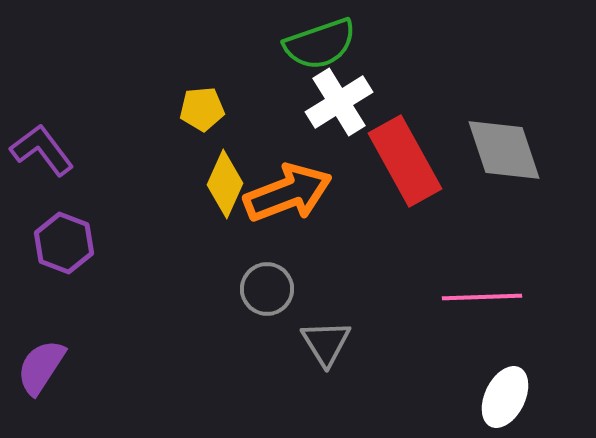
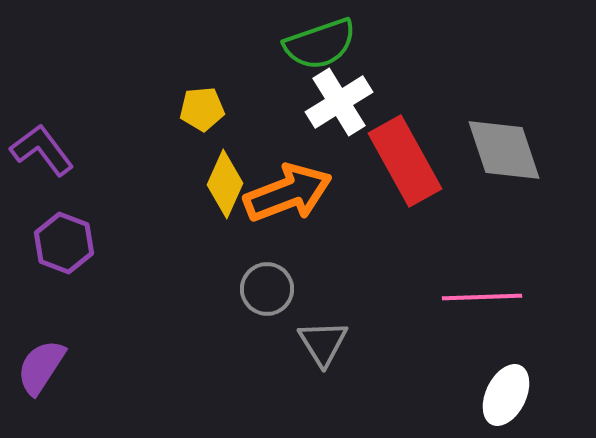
gray triangle: moved 3 px left
white ellipse: moved 1 px right, 2 px up
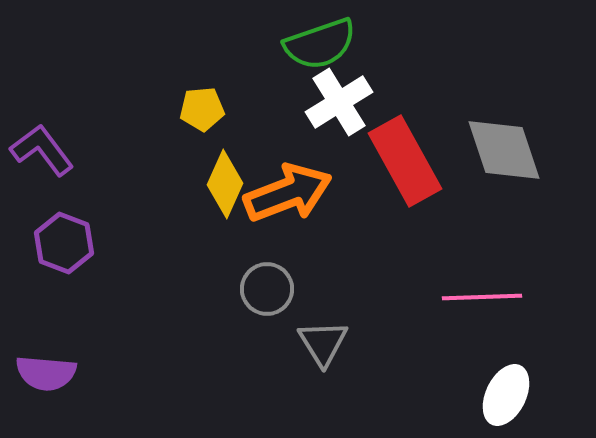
purple semicircle: moved 5 px right, 6 px down; rotated 118 degrees counterclockwise
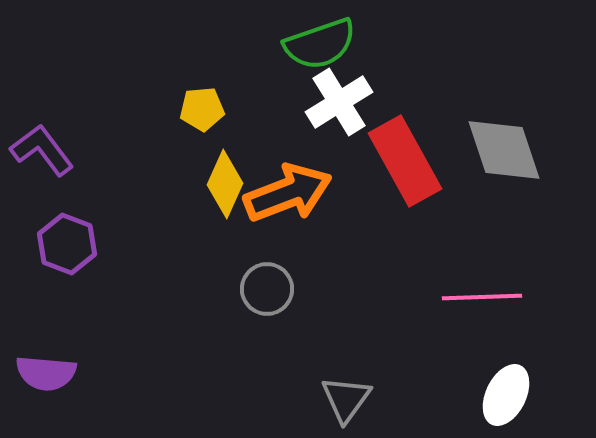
purple hexagon: moved 3 px right, 1 px down
gray triangle: moved 23 px right, 56 px down; rotated 8 degrees clockwise
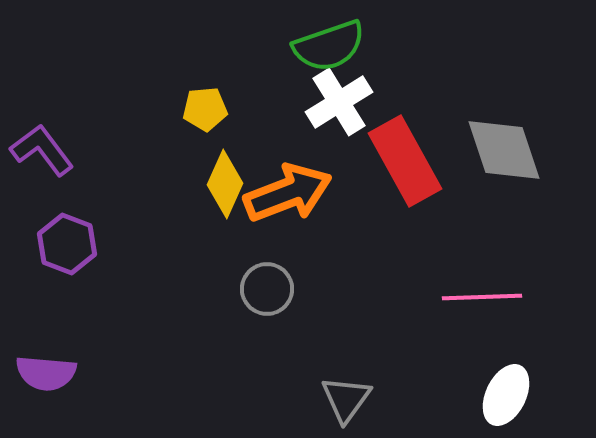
green semicircle: moved 9 px right, 2 px down
yellow pentagon: moved 3 px right
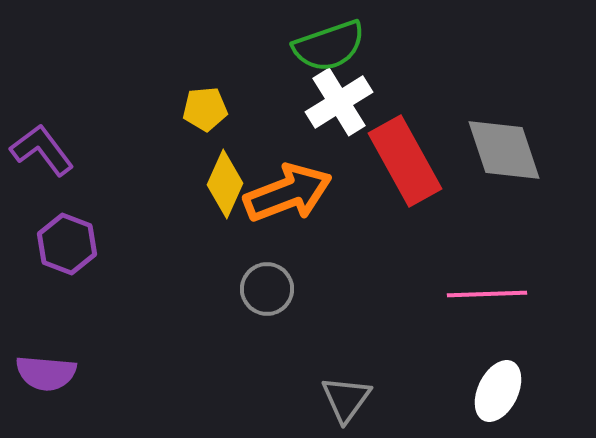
pink line: moved 5 px right, 3 px up
white ellipse: moved 8 px left, 4 px up
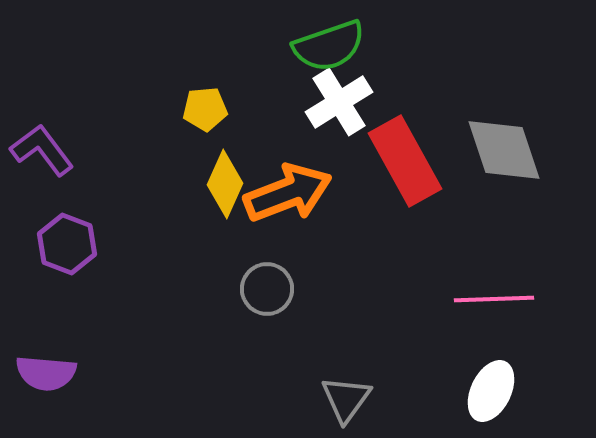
pink line: moved 7 px right, 5 px down
white ellipse: moved 7 px left
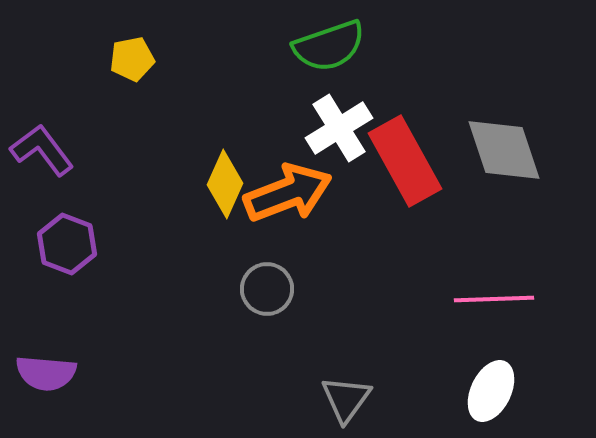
white cross: moved 26 px down
yellow pentagon: moved 73 px left, 50 px up; rotated 6 degrees counterclockwise
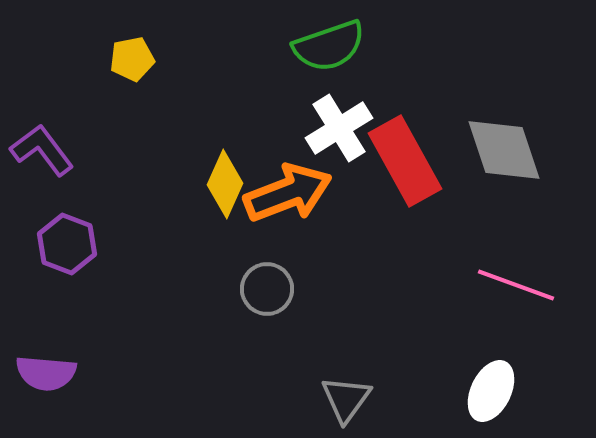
pink line: moved 22 px right, 14 px up; rotated 22 degrees clockwise
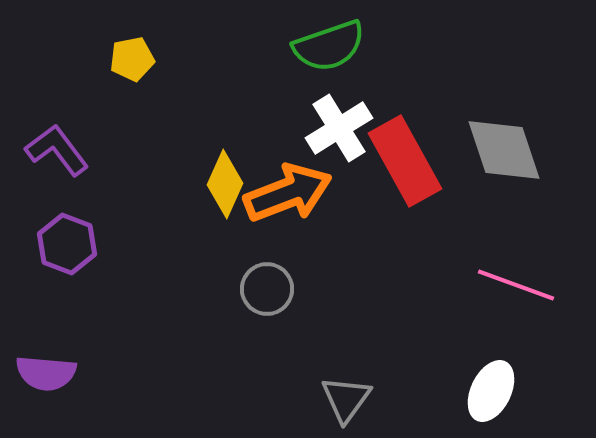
purple L-shape: moved 15 px right
